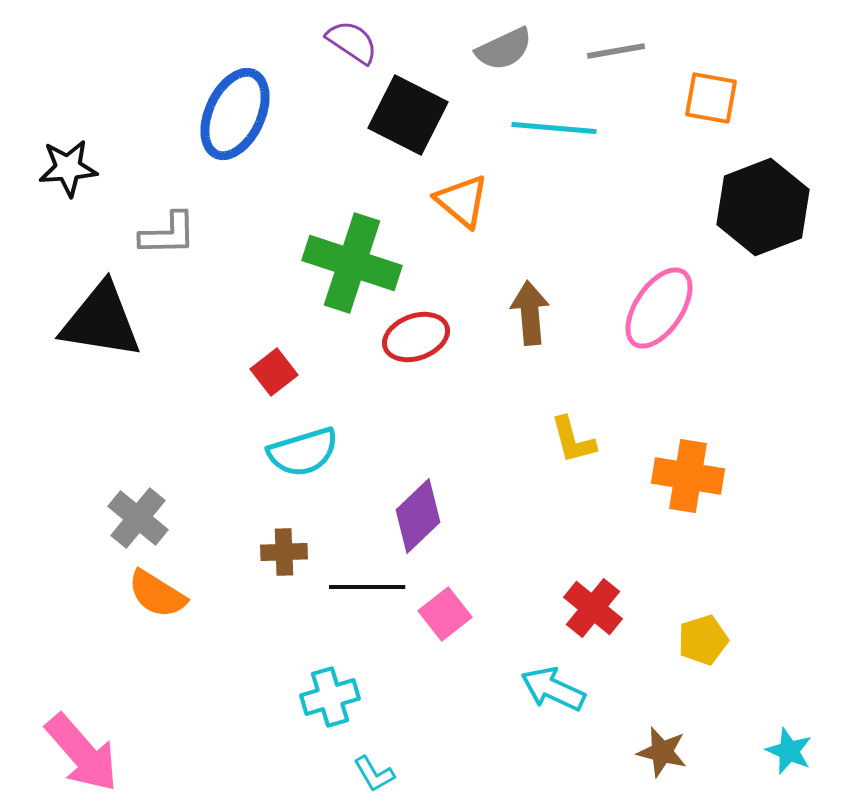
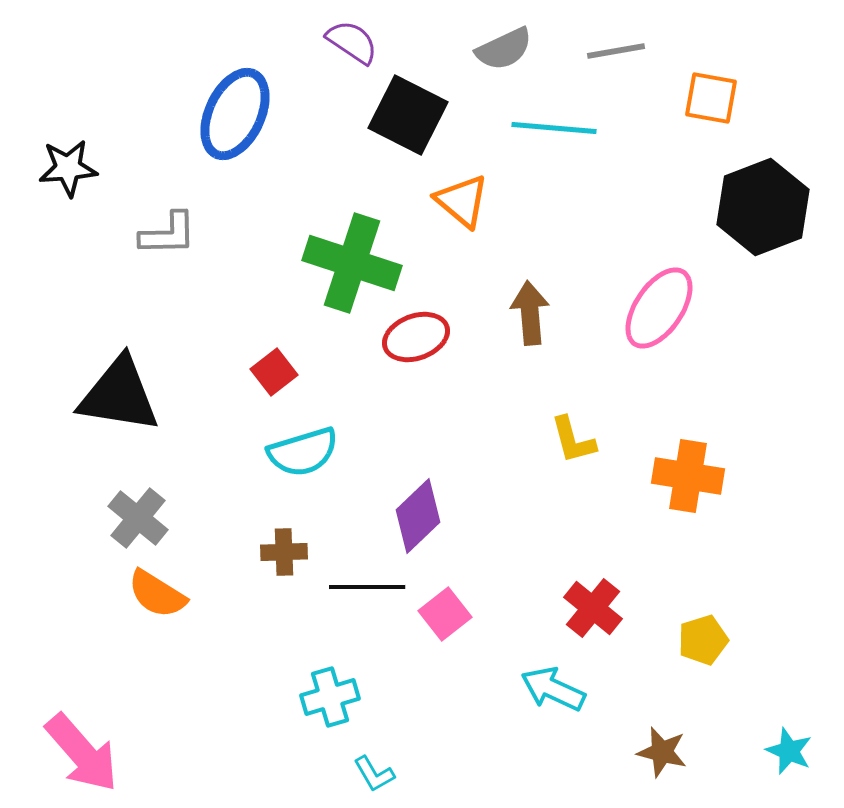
black triangle: moved 18 px right, 74 px down
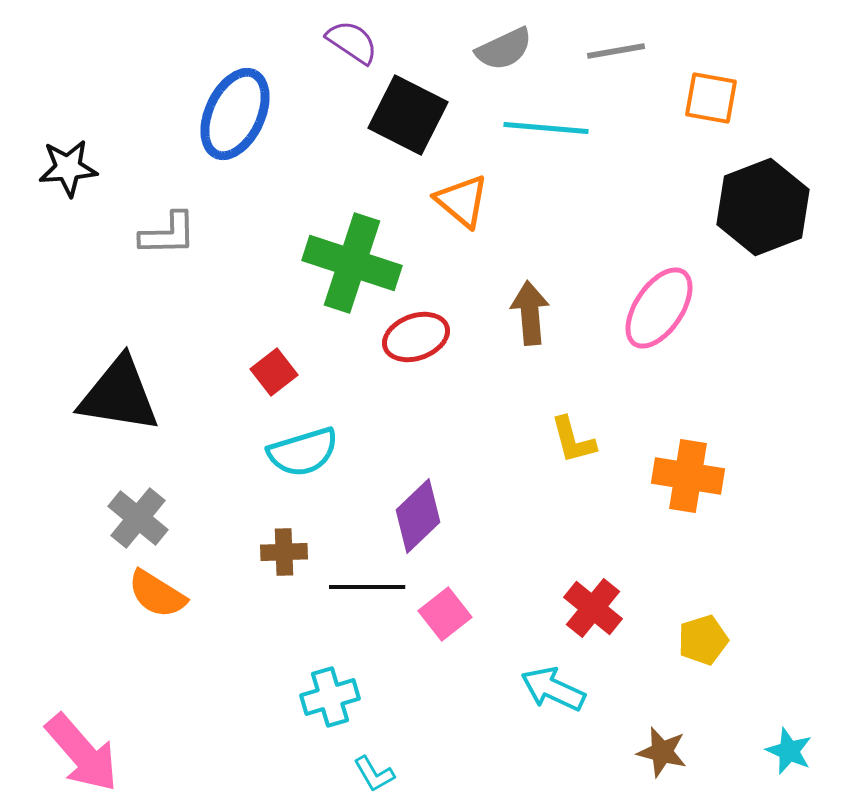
cyan line: moved 8 px left
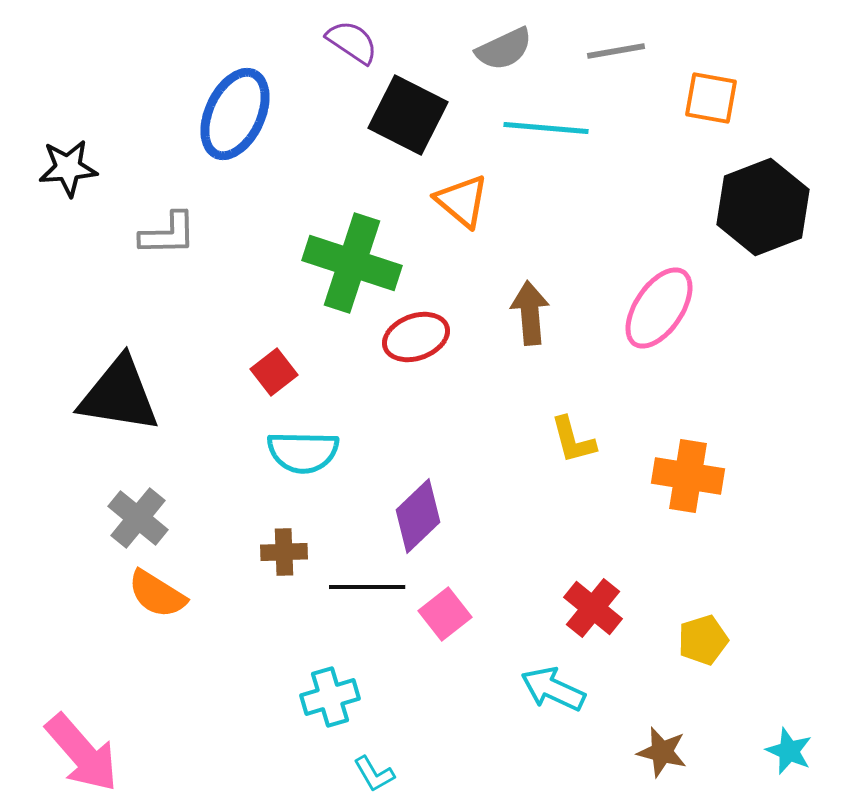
cyan semicircle: rotated 18 degrees clockwise
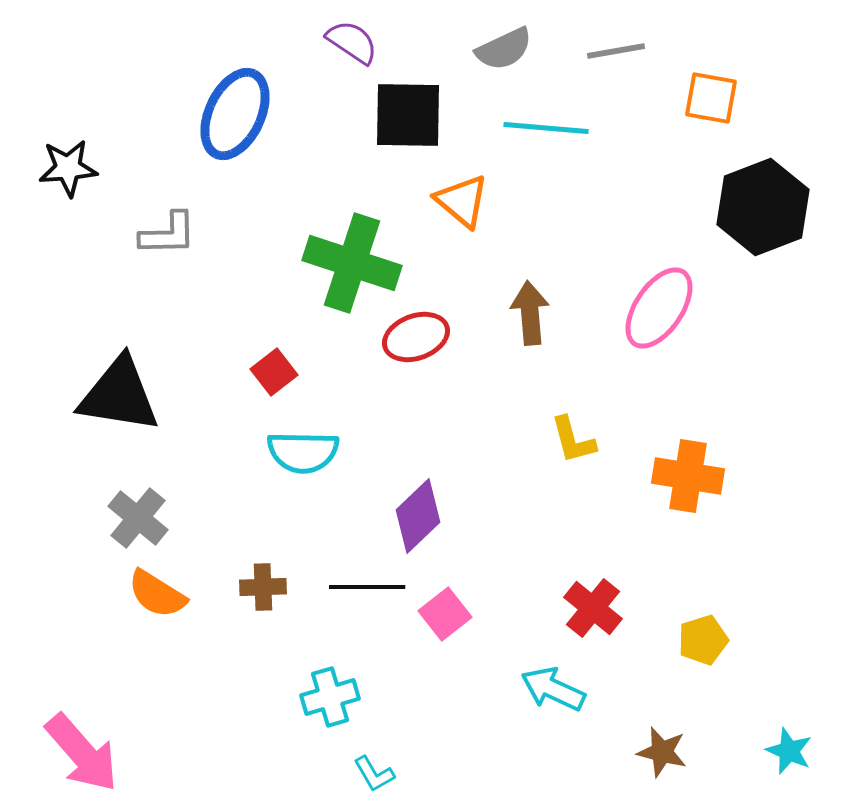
black square: rotated 26 degrees counterclockwise
brown cross: moved 21 px left, 35 px down
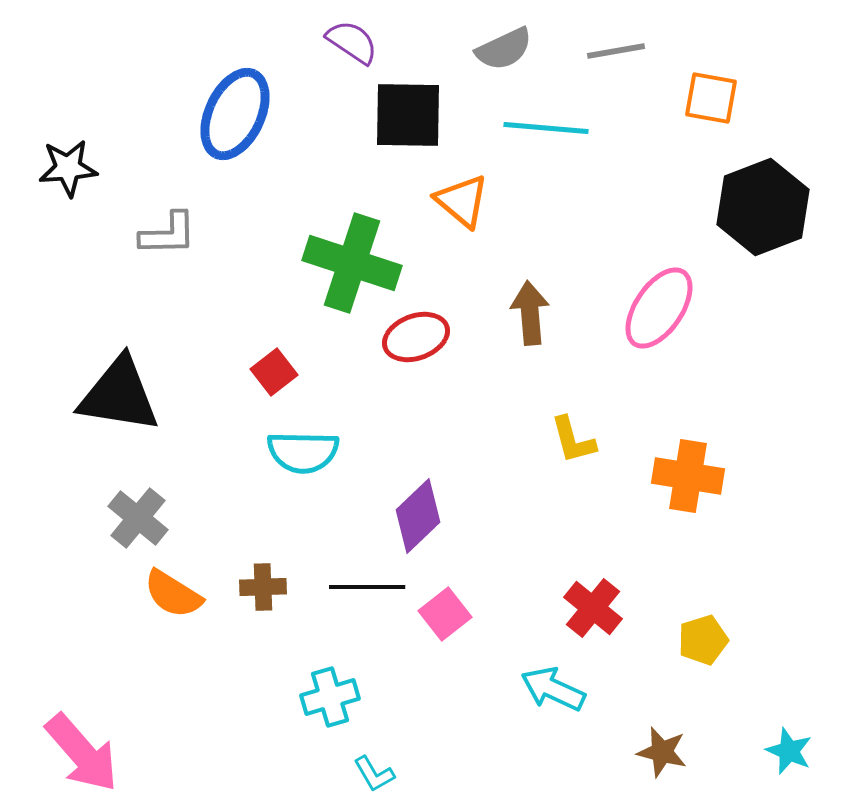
orange semicircle: moved 16 px right
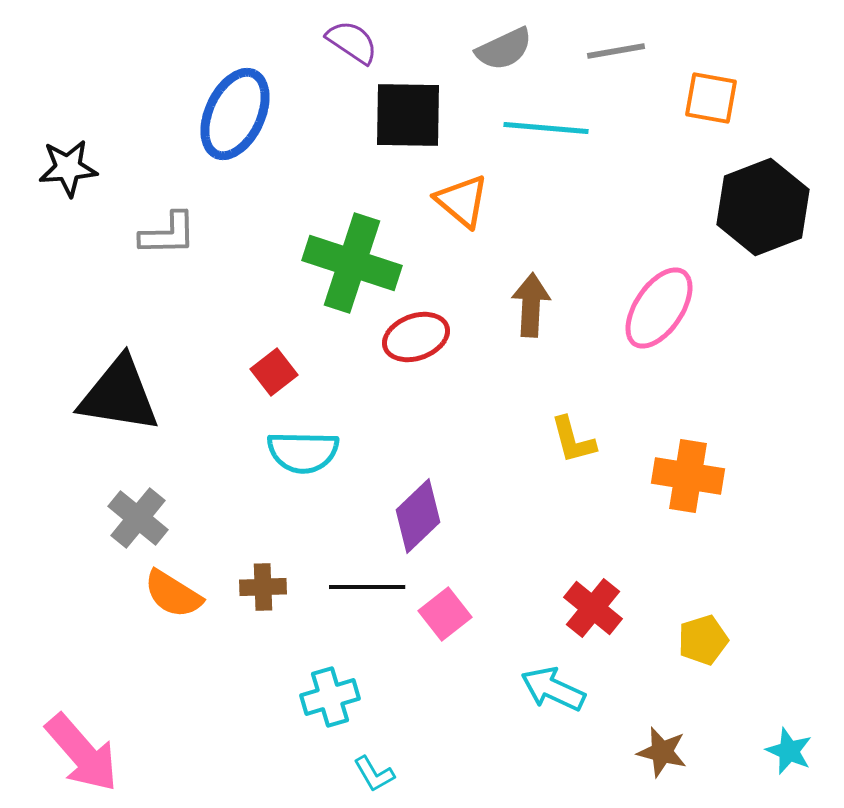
brown arrow: moved 1 px right, 8 px up; rotated 8 degrees clockwise
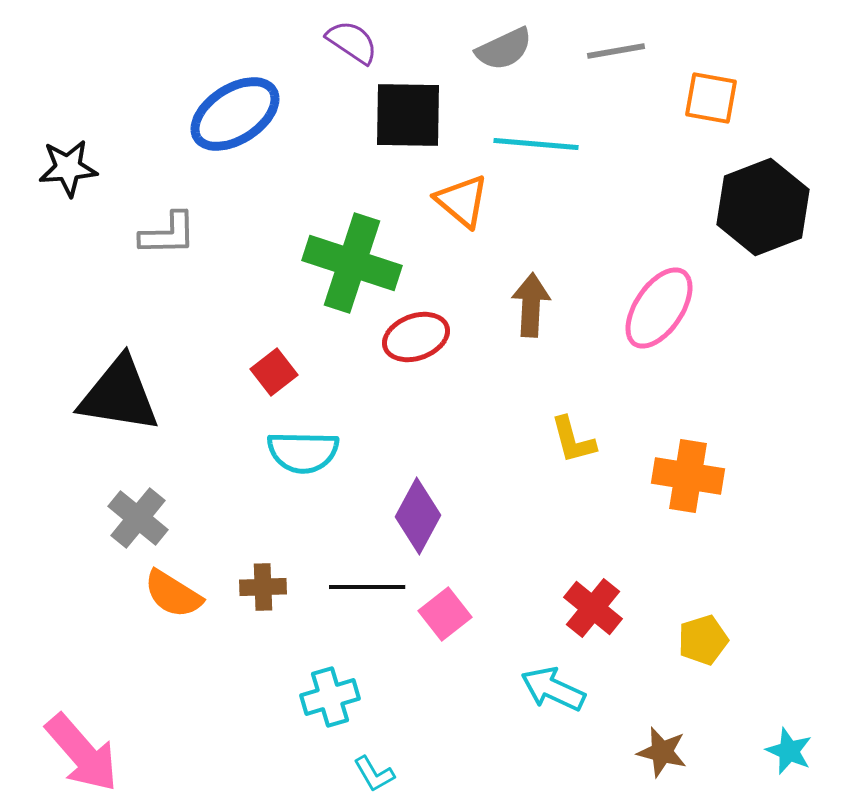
blue ellipse: rotated 32 degrees clockwise
cyan line: moved 10 px left, 16 px down
purple diamond: rotated 18 degrees counterclockwise
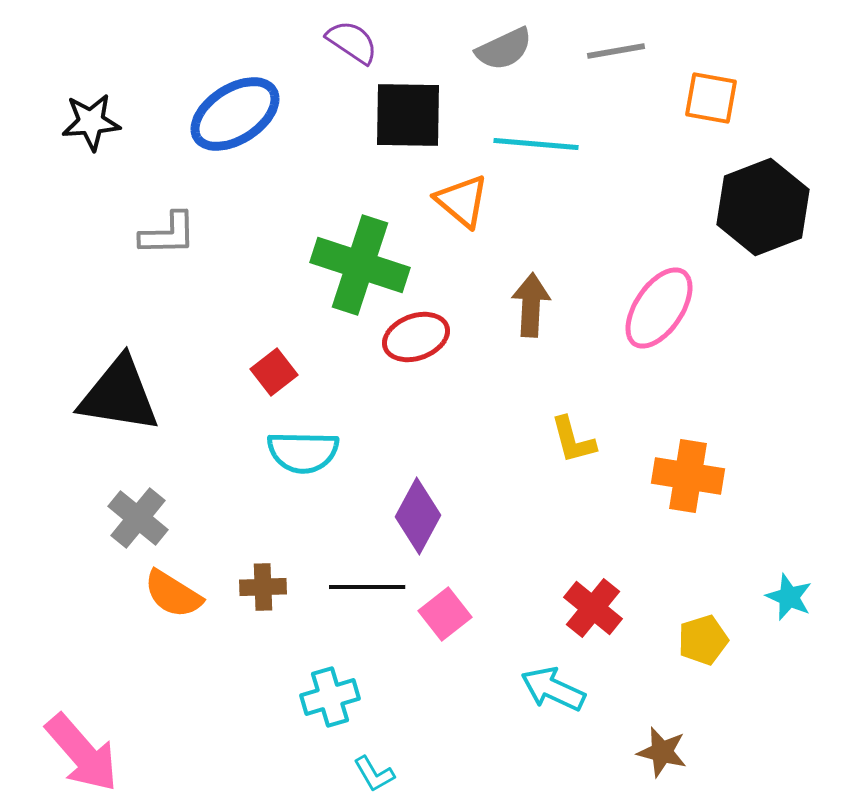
black star: moved 23 px right, 46 px up
green cross: moved 8 px right, 2 px down
cyan star: moved 154 px up
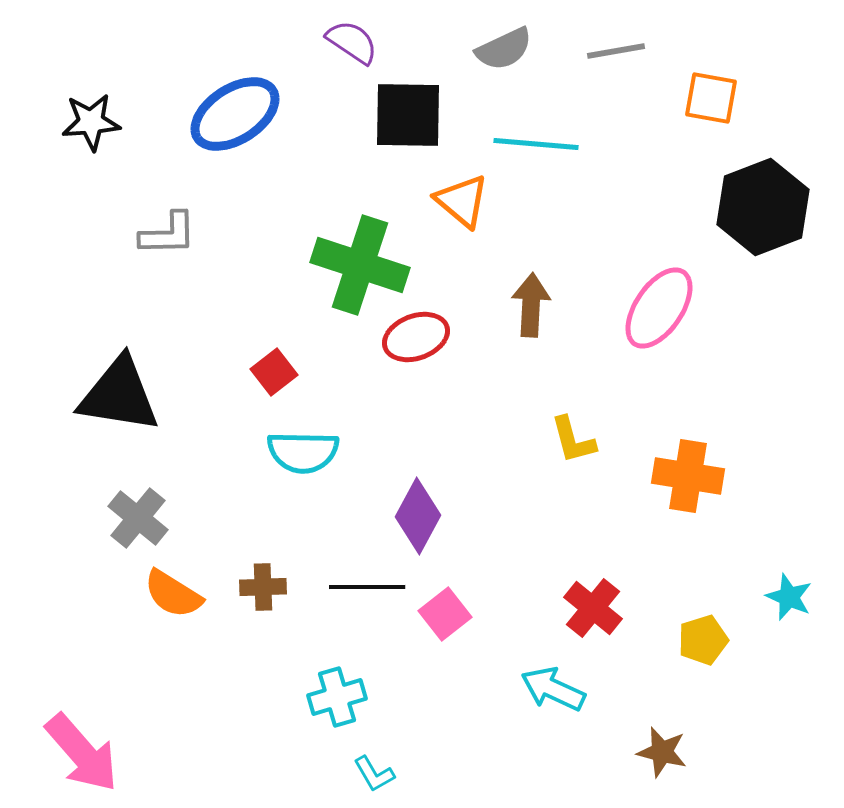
cyan cross: moved 7 px right
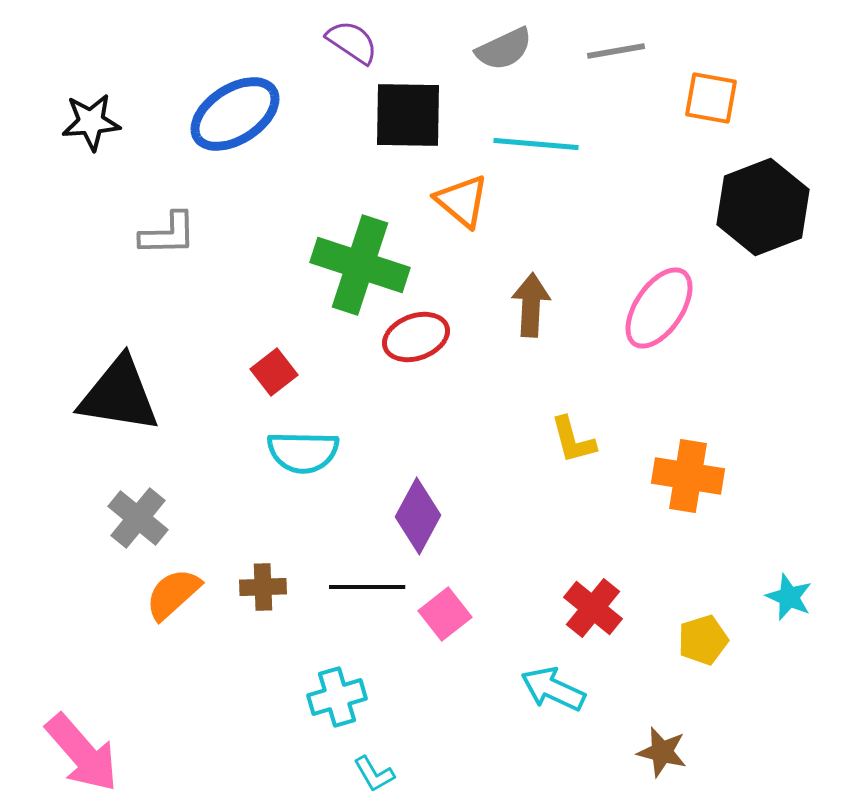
orange semicircle: rotated 106 degrees clockwise
